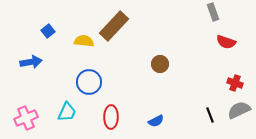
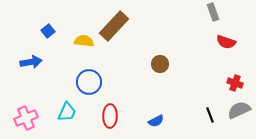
red ellipse: moved 1 px left, 1 px up
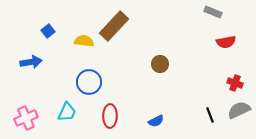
gray rectangle: rotated 48 degrees counterclockwise
red semicircle: rotated 30 degrees counterclockwise
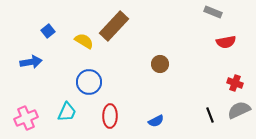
yellow semicircle: rotated 24 degrees clockwise
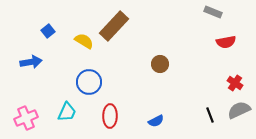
red cross: rotated 14 degrees clockwise
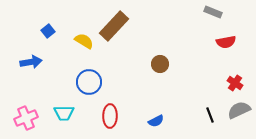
cyan trapezoid: moved 3 px left, 1 px down; rotated 65 degrees clockwise
